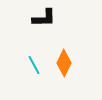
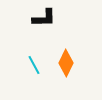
orange diamond: moved 2 px right
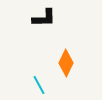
cyan line: moved 5 px right, 20 px down
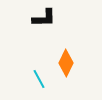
cyan line: moved 6 px up
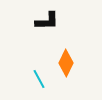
black L-shape: moved 3 px right, 3 px down
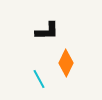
black L-shape: moved 10 px down
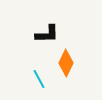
black L-shape: moved 3 px down
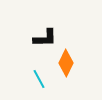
black L-shape: moved 2 px left, 4 px down
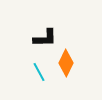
cyan line: moved 7 px up
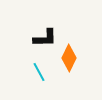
orange diamond: moved 3 px right, 5 px up
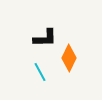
cyan line: moved 1 px right
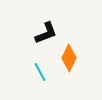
black L-shape: moved 1 px right, 5 px up; rotated 20 degrees counterclockwise
